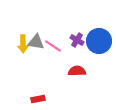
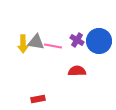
pink line: rotated 24 degrees counterclockwise
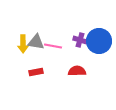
purple cross: moved 3 px right; rotated 16 degrees counterclockwise
red rectangle: moved 2 px left, 27 px up
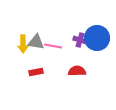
blue circle: moved 2 px left, 3 px up
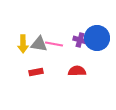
gray triangle: moved 3 px right, 2 px down
pink line: moved 1 px right, 2 px up
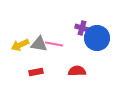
purple cross: moved 2 px right, 12 px up
yellow arrow: moved 3 px left, 1 px down; rotated 66 degrees clockwise
